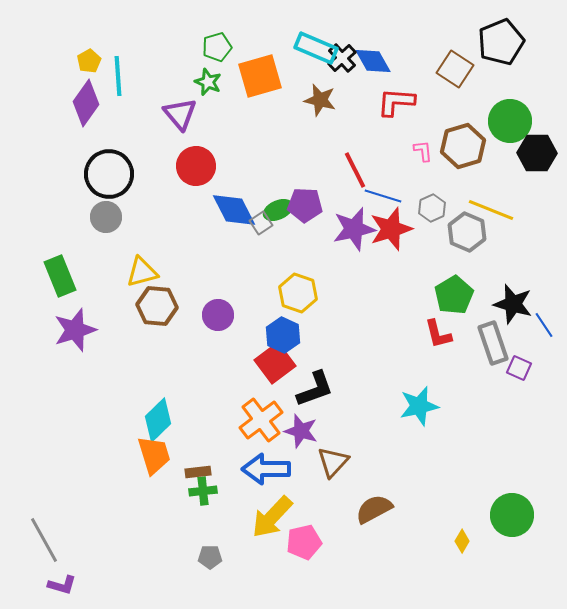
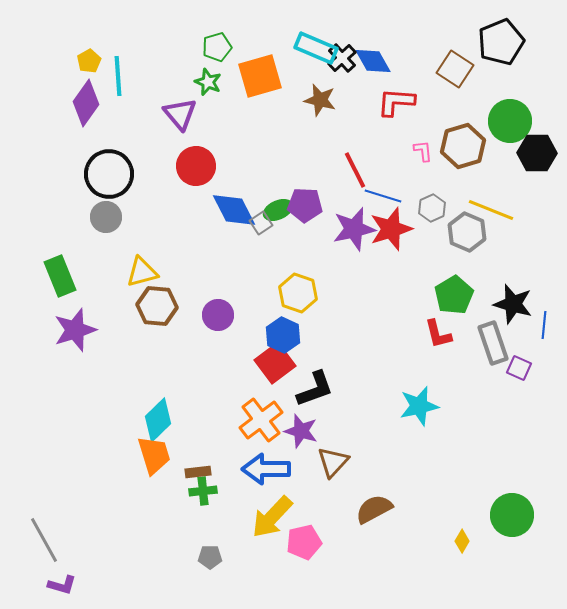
blue line at (544, 325): rotated 40 degrees clockwise
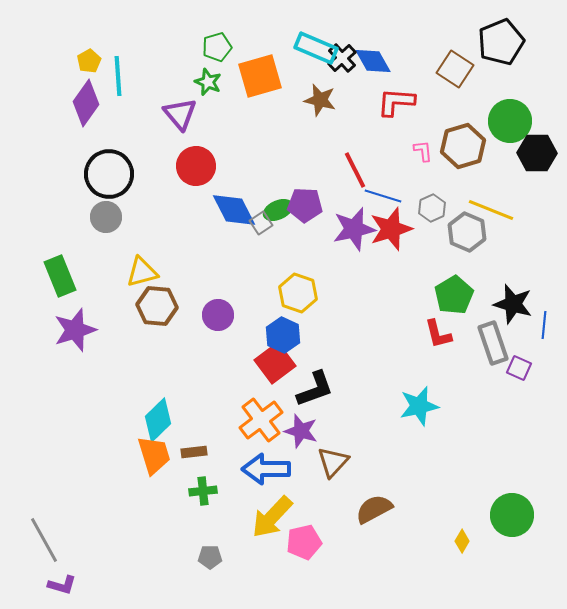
brown rectangle at (198, 472): moved 4 px left, 20 px up
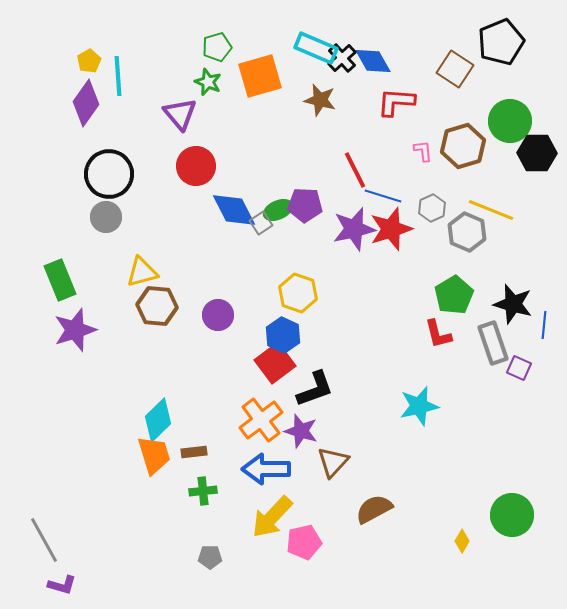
green rectangle at (60, 276): moved 4 px down
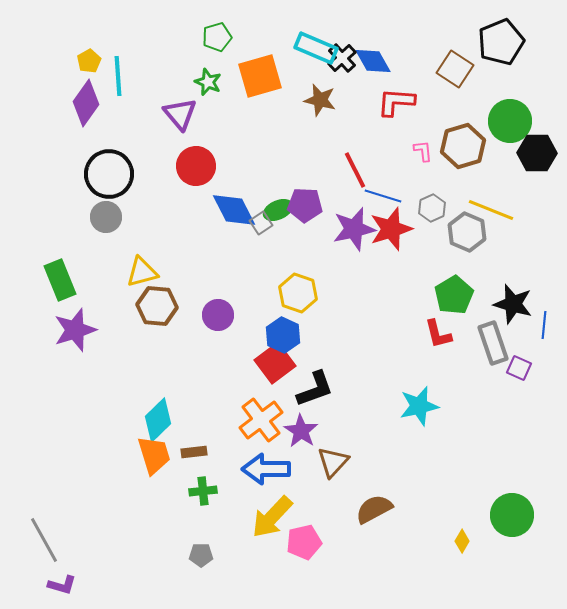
green pentagon at (217, 47): moved 10 px up
purple star at (301, 431): rotated 16 degrees clockwise
gray pentagon at (210, 557): moved 9 px left, 2 px up
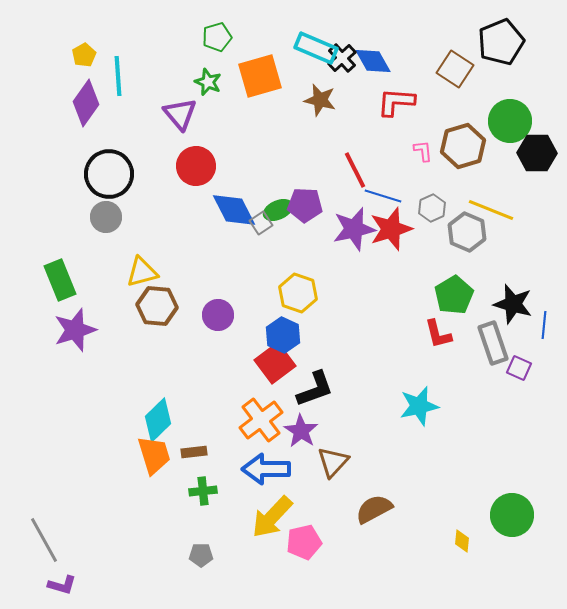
yellow pentagon at (89, 61): moved 5 px left, 6 px up
yellow diamond at (462, 541): rotated 25 degrees counterclockwise
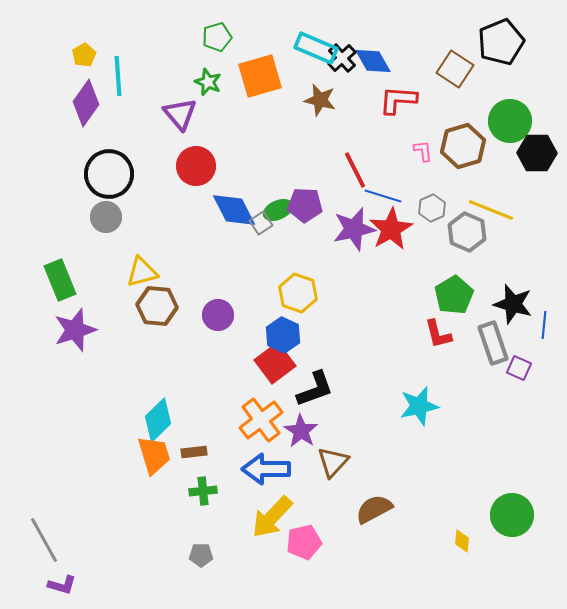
red L-shape at (396, 102): moved 2 px right, 2 px up
red star at (391, 229): rotated 12 degrees counterclockwise
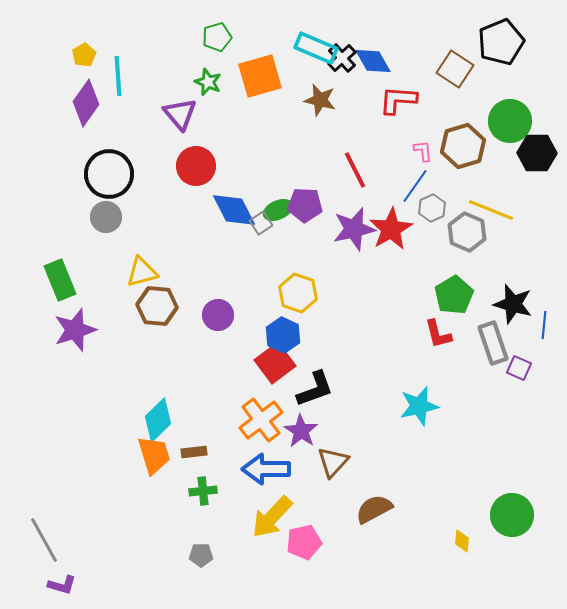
blue line at (383, 196): moved 32 px right, 10 px up; rotated 72 degrees counterclockwise
